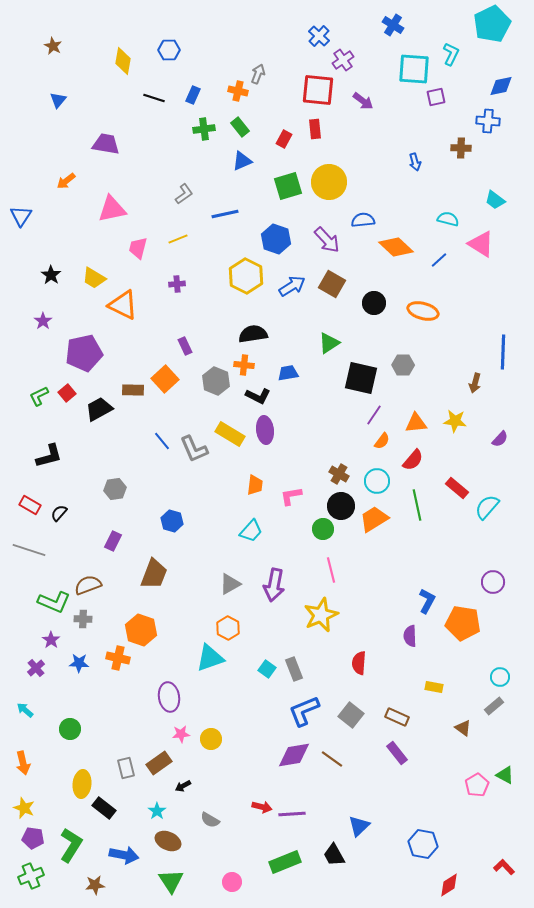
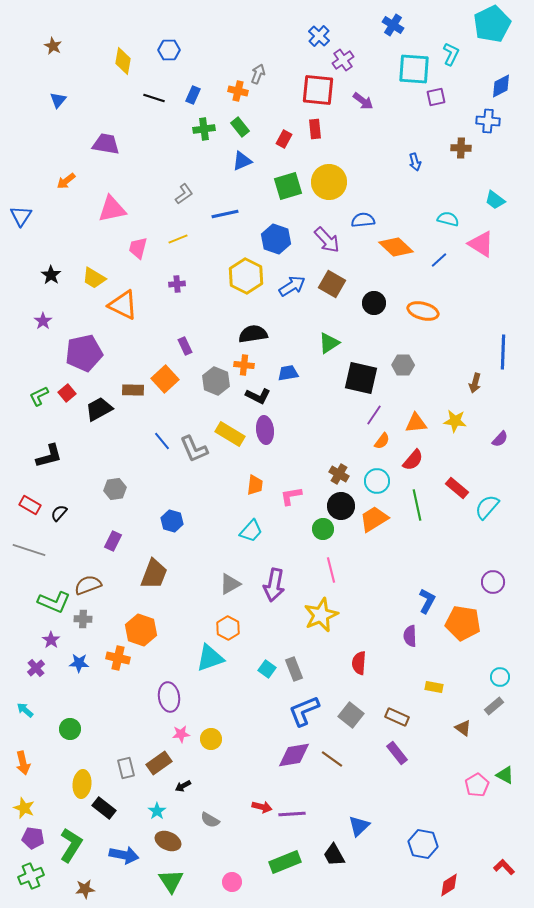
blue diamond at (501, 86): rotated 15 degrees counterclockwise
brown star at (95, 885): moved 10 px left, 4 px down
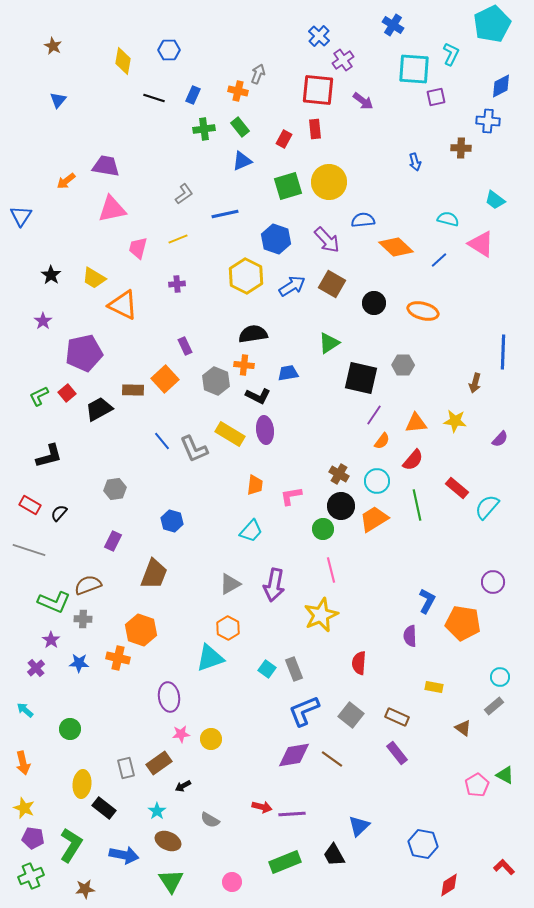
purple trapezoid at (106, 144): moved 22 px down
